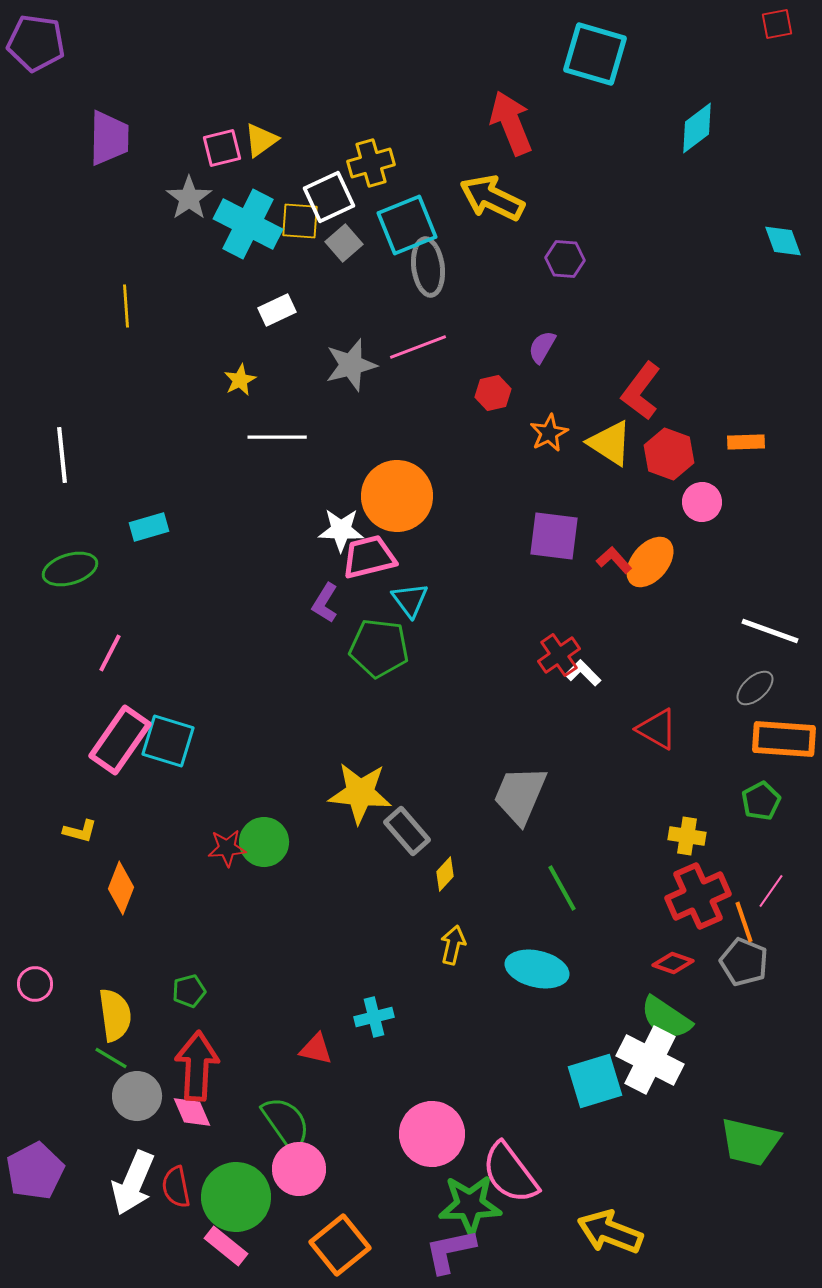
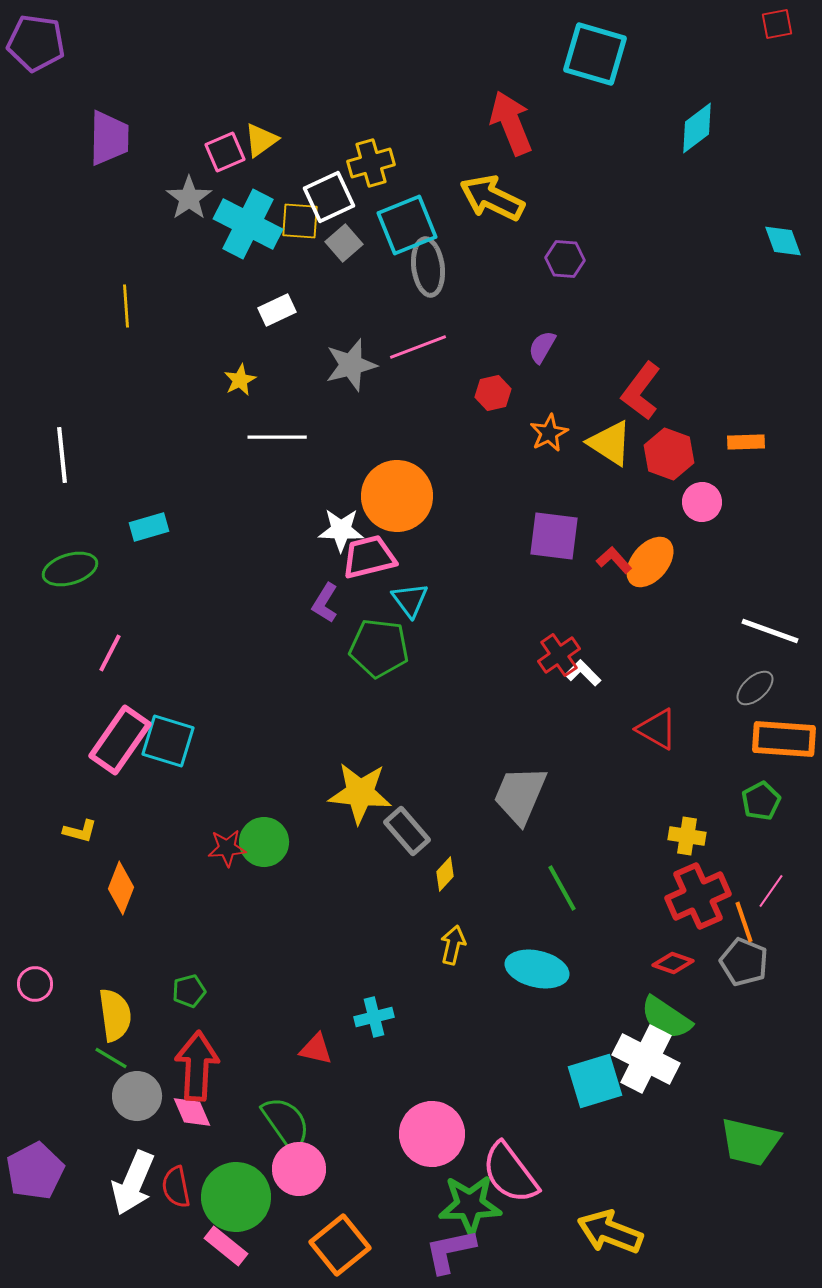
pink square at (222, 148): moved 3 px right, 4 px down; rotated 9 degrees counterclockwise
white cross at (650, 1060): moved 4 px left, 1 px up
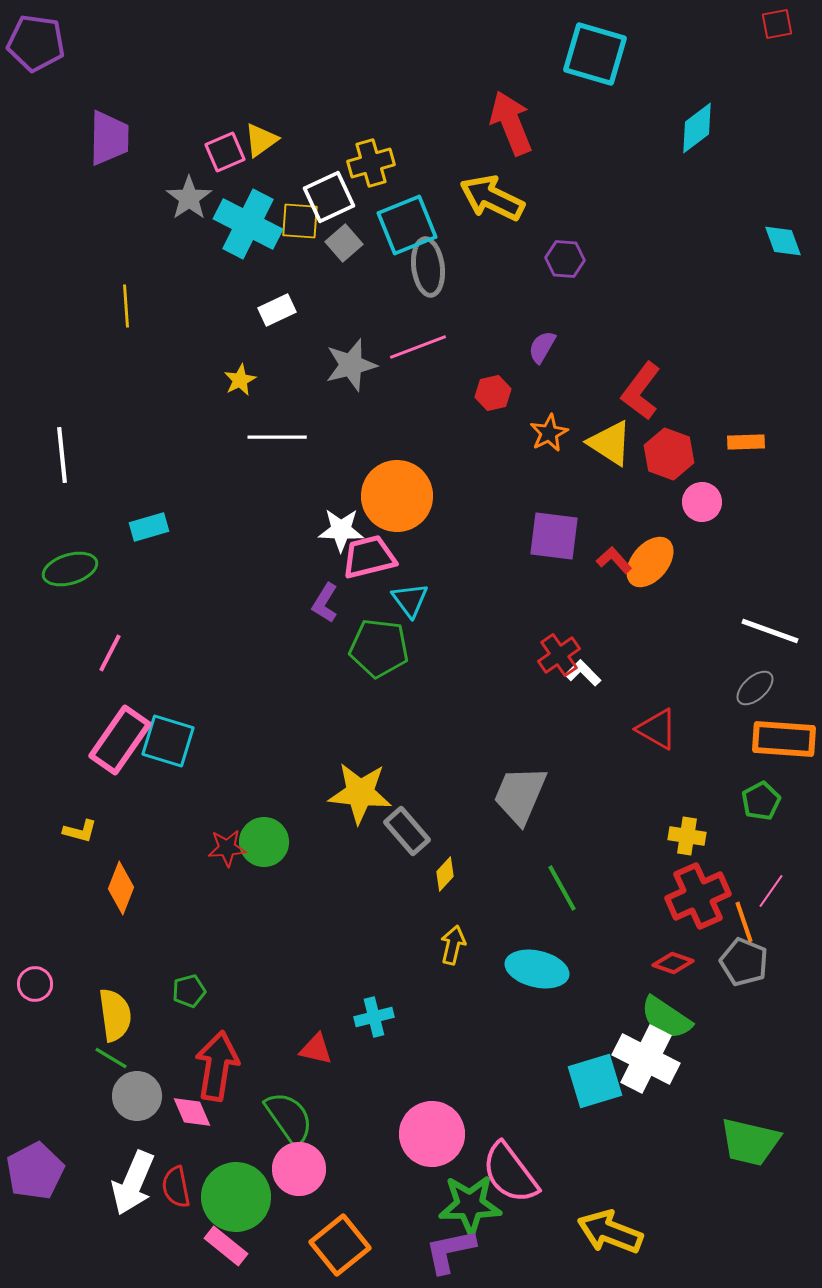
red arrow at (197, 1066): moved 20 px right; rotated 6 degrees clockwise
green semicircle at (286, 1123): moved 3 px right, 5 px up
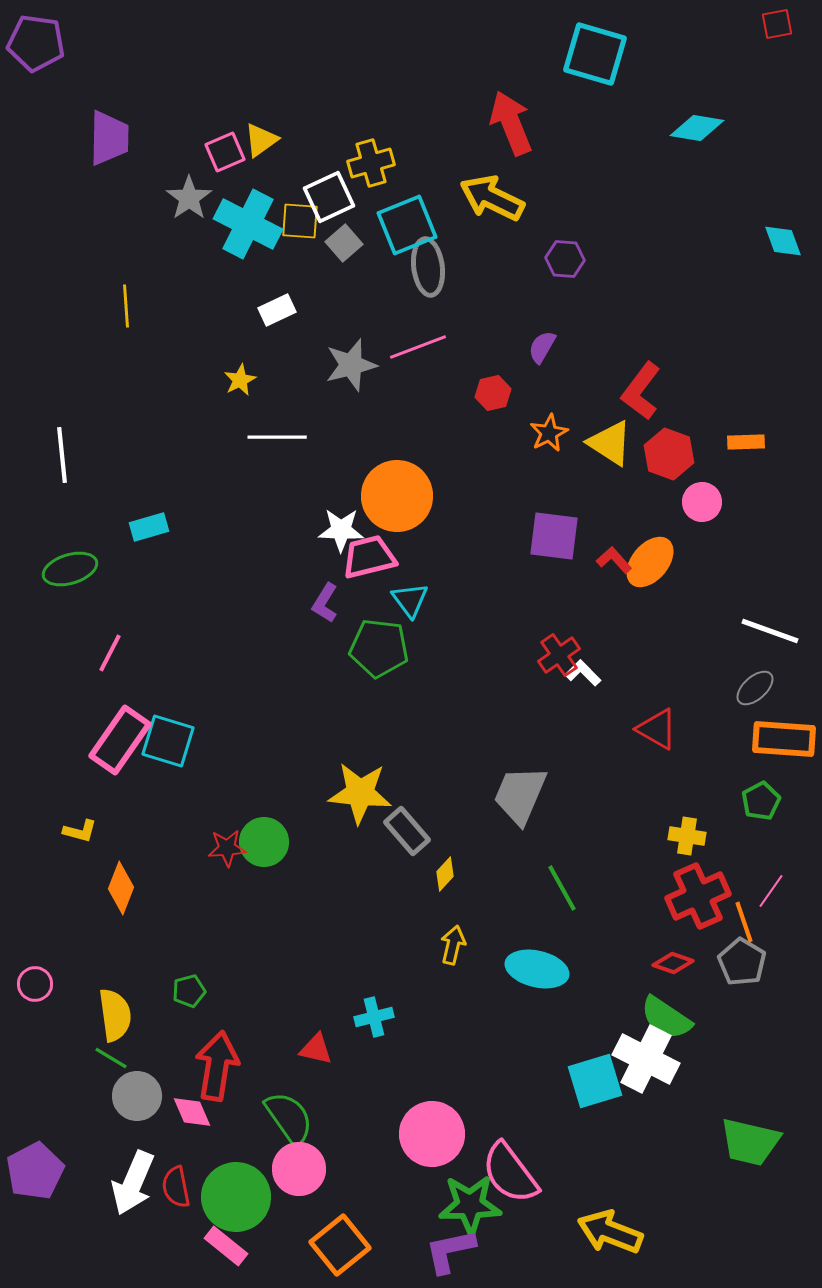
cyan diamond at (697, 128): rotated 46 degrees clockwise
gray pentagon at (744, 962): moved 2 px left; rotated 9 degrees clockwise
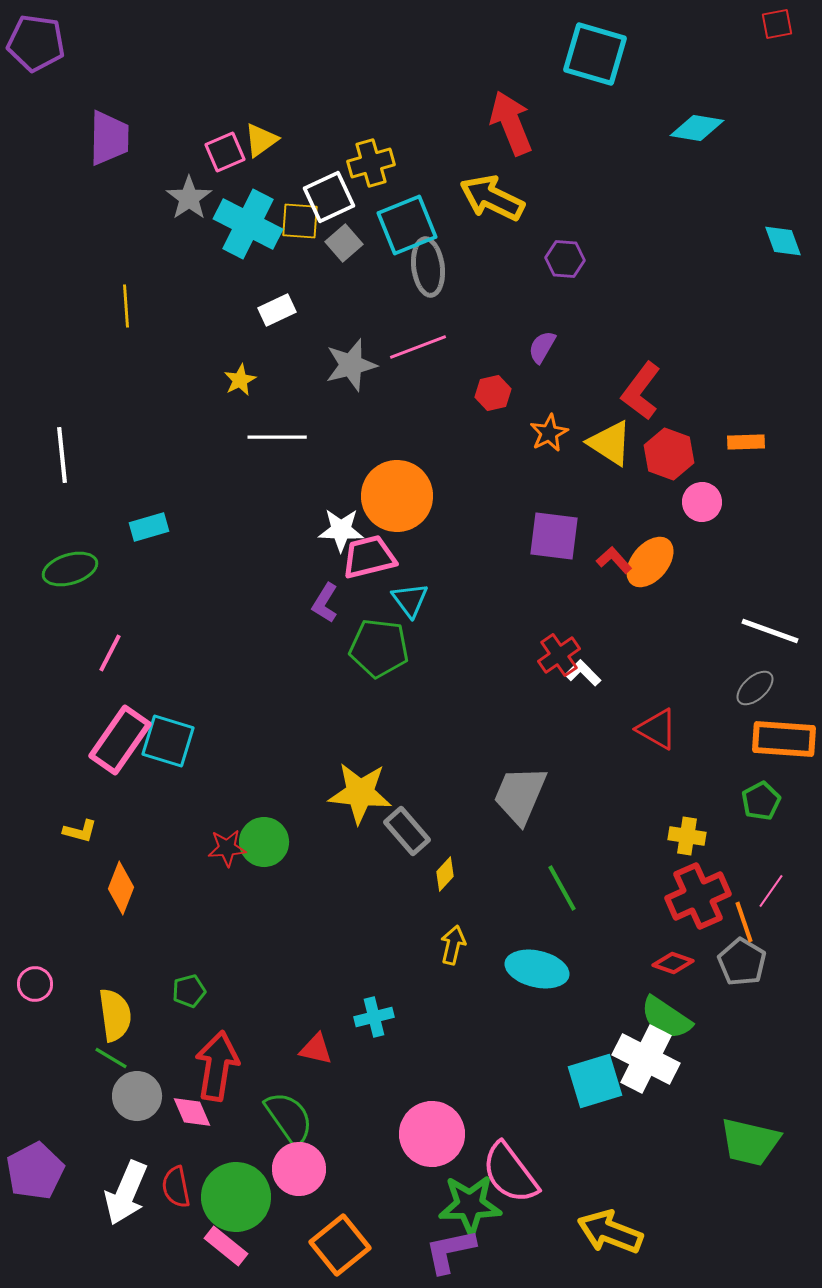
white arrow at (133, 1183): moved 7 px left, 10 px down
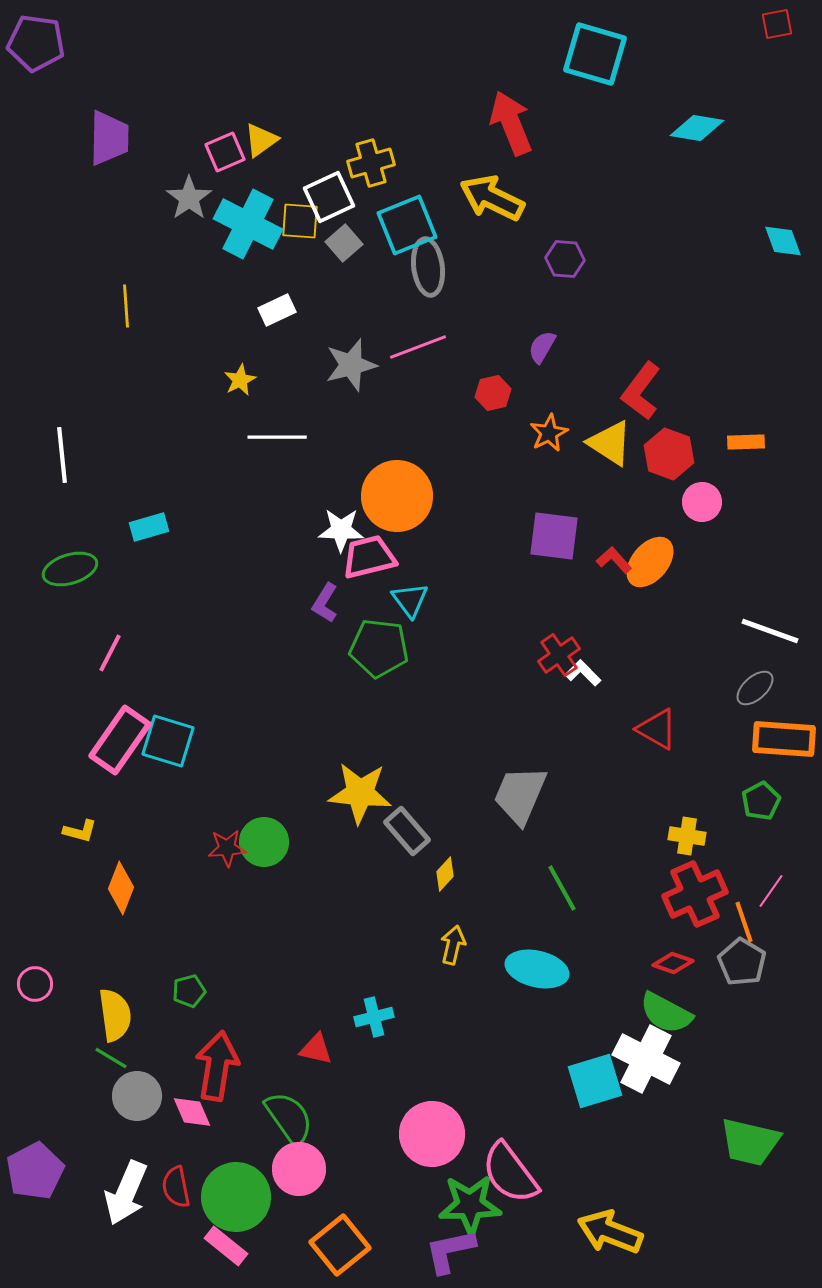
red cross at (698, 896): moved 3 px left, 2 px up
green semicircle at (666, 1018): moved 5 px up; rotated 6 degrees counterclockwise
